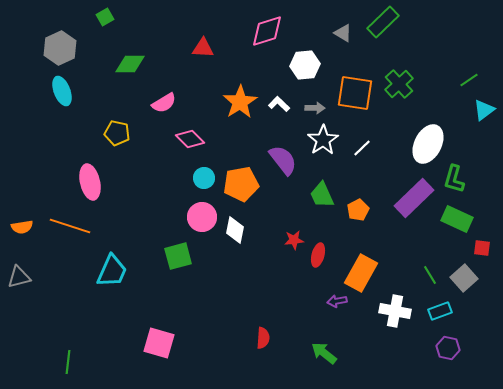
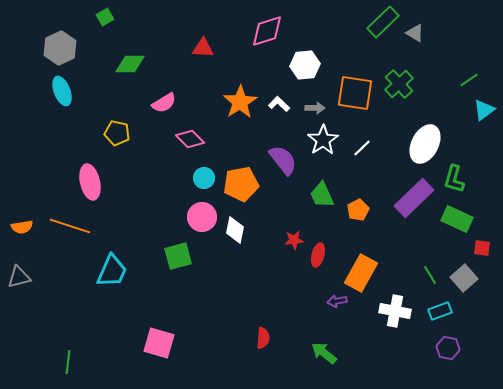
gray triangle at (343, 33): moved 72 px right
white ellipse at (428, 144): moved 3 px left
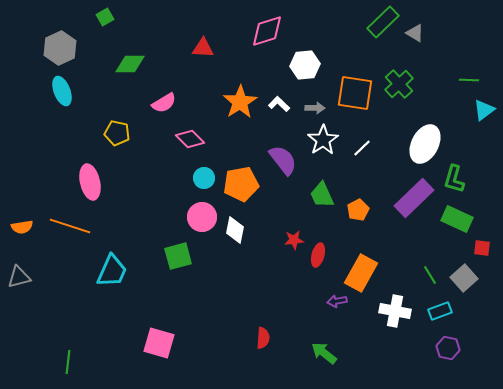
green line at (469, 80): rotated 36 degrees clockwise
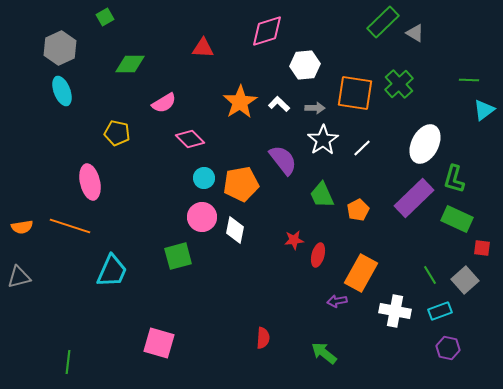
gray square at (464, 278): moved 1 px right, 2 px down
